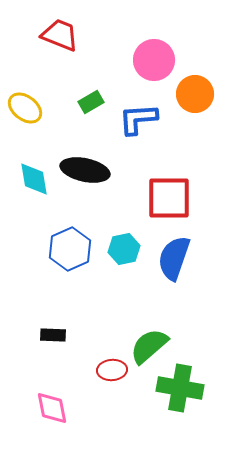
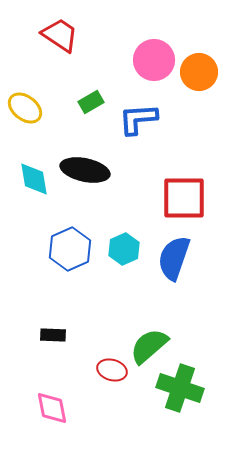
red trapezoid: rotated 12 degrees clockwise
orange circle: moved 4 px right, 22 px up
red square: moved 15 px right
cyan hexagon: rotated 12 degrees counterclockwise
red ellipse: rotated 20 degrees clockwise
green cross: rotated 9 degrees clockwise
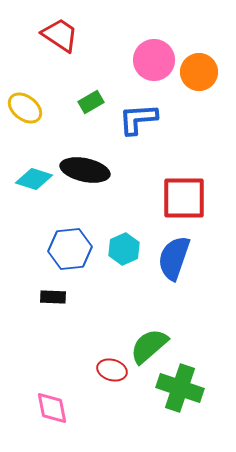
cyan diamond: rotated 63 degrees counterclockwise
blue hexagon: rotated 18 degrees clockwise
black rectangle: moved 38 px up
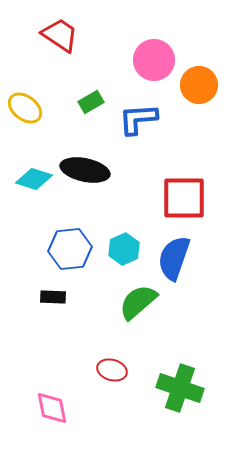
orange circle: moved 13 px down
green semicircle: moved 11 px left, 44 px up
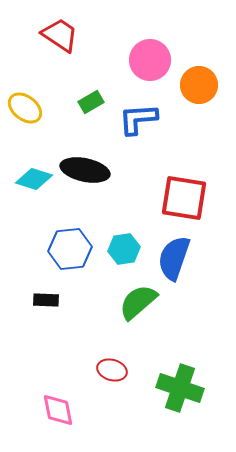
pink circle: moved 4 px left
red square: rotated 9 degrees clockwise
cyan hexagon: rotated 16 degrees clockwise
black rectangle: moved 7 px left, 3 px down
pink diamond: moved 6 px right, 2 px down
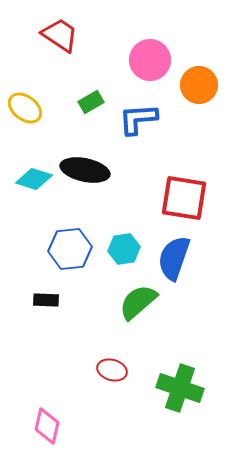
pink diamond: moved 11 px left, 16 px down; rotated 24 degrees clockwise
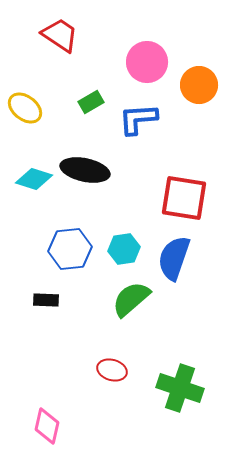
pink circle: moved 3 px left, 2 px down
green semicircle: moved 7 px left, 3 px up
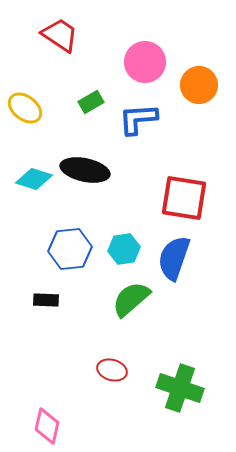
pink circle: moved 2 px left
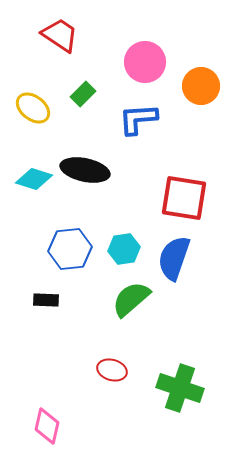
orange circle: moved 2 px right, 1 px down
green rectangle: moved 8 px left, 8 px up; rotated 15 degrees counterclockwise
yellow ellipse: moved 8 px right
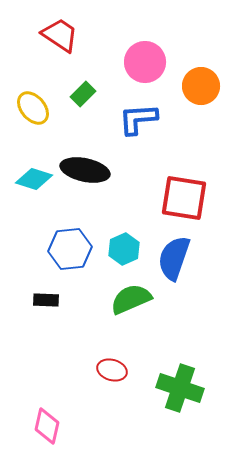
yellow ellipse: rotated 12 degrees clockwise
cyan hexagon: rotated 16 degrees counterclockwise
green semicircle: rotated 18 degrees clockwise
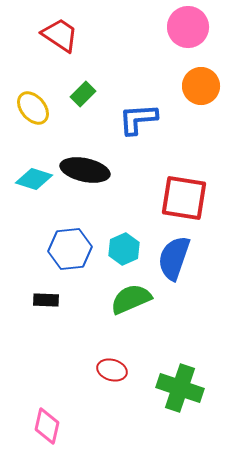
pink circle: moved 43 px right, 35 px up
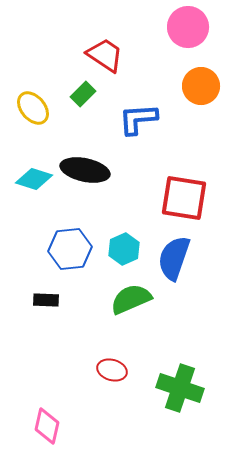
red trapezoid: moved 45 px right, 20 px down
